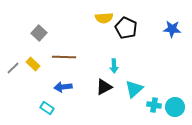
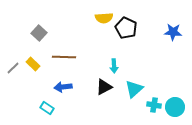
blue star: moved 1 px right, 3 px down
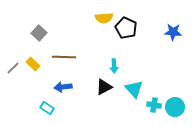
cyan triangle: rotated 30 degrees counterclockwise
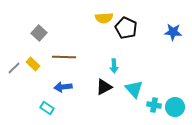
gray line: moved 1 px right
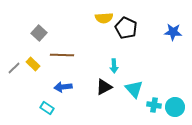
brown line: moved 2 px left, 2 px up
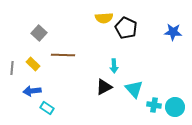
brown line: moved 1 px right
gray line: moved 2 px left; rotated 40 degrees counterclockwise
blue arrow: moved 31 px left, 4 px down
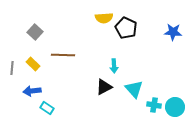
gray square: moved 4 px left, 1 px up
